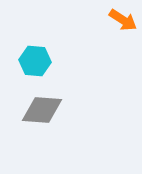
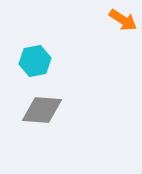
cyan hexagon: rotated 16 degrees counterclockwise
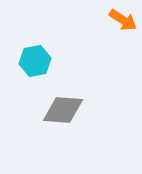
gray diamond: moved 21 px right
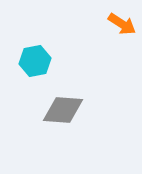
orange arrow: moved 1 px left, 4 px down
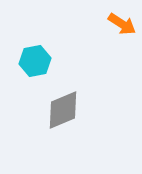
gray diamond: rotated 27 degrees counterclockwise
